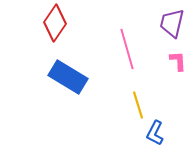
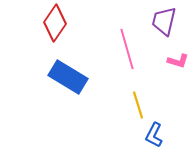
purple trapezoid: moved 8 px left, 2 px up
pink L-shape: rotated 110 degrees clockwise
blue L-shape: moved 1 px left, 2 px down
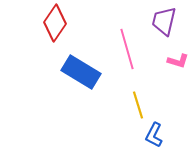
blue rectangle: moved 13 px right, 5 px up
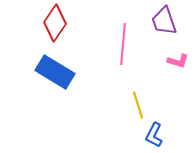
purple trapezoid: rotated 32 degrees counterclockwise
pink line: moved 4 px left, 5 px up; rotated 21 degrees clockwise
blue rectangle: moved 26 px left
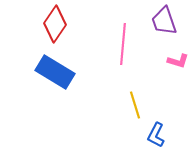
red diamond: moved 1 px down
yellow line: moved 3 px left
blue L-shape: moved 2 px right
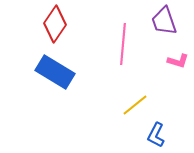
yellow line: rotated 68 degrees clockwise
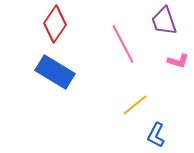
pink line: rotated 33 degrees counterclockwise
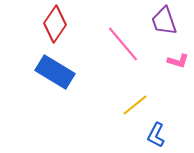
pink line: rotated 12 degrees counterclockwise
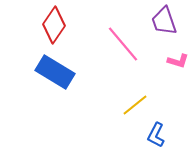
red diamond: moved 1 px left, 1 px down
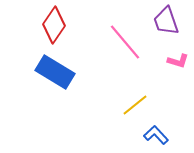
purple trapezoid: moved 2 px right
pink line: moved 2 px right, 2 px up
blue L-shape: rotated 110 degrees clockwise
